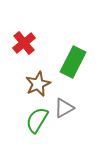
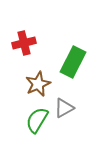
red cross: rotated 25 degrees clockwise
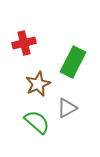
gray triangle: moved 3 px right
green semicircle: moved 2 px down; rotated 100 degrees clockwise
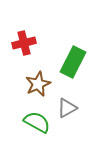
green semicircle: rotated 12 degrees counterclockwise
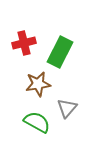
green rectangle: moved 13 px left, 10 px up
brown star: rotated 15 degrees clockwise
gray triangle: rotated 20 degrees counterclockwise
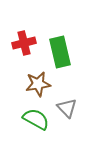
green rectangle: rotated 40 degrees counterclockwise
gray triangle: rotated 25 degrees counterclockwise
green semicircle: moved 1 px left, 3 px up
